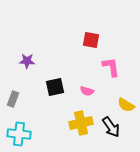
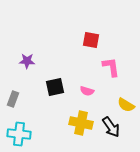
yellow cross: rotated 25 degrees clockwise
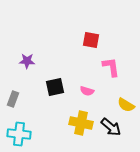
black arrow: rotated 15 degrees counterclockwise
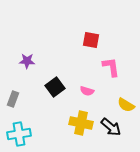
black square: rotated 24 degrees counterclockwise
cyan cross: rotated 15 degrees counterclockwise
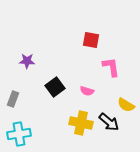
black arrow: moved 2 px left, 5 px up
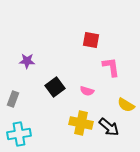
black arrow: moved 5 px down
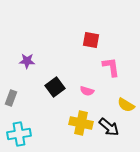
gray rectangle: moved 2 px left, 1 px up
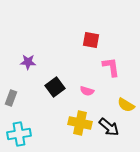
purple star: moved 1 px right, 1 px down
yellow cross: moved 1 px left
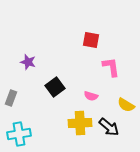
purple star: rotated 14 degrees clockwise
pink semicircle: moved 4 px right, 5 px down
yellow cross: rotated 15 degrees counterclockwise
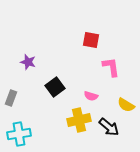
yellow cross: moved 1 px left, 3 px up; rotated 10 degrees counterclockwise
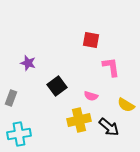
purple star: moved 1 px down
black square: moved 2 px right, 1 px up
